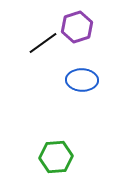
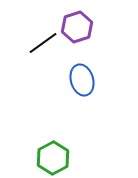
blue ellipse: rotated 72 degrees clockwise
green hexagon: moved 3 px left, 1 px down; rotated 24 degrees counterclockwise
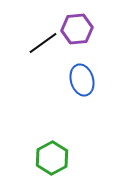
purple hexagon: moved 2 px down; rotated 12 degrees clockwise
green hexagon: moved 1 px left
